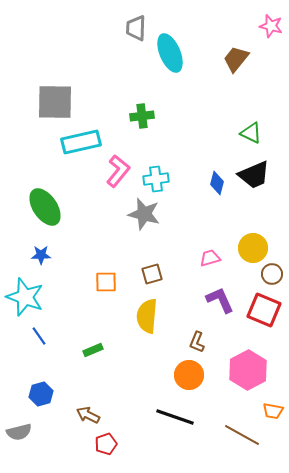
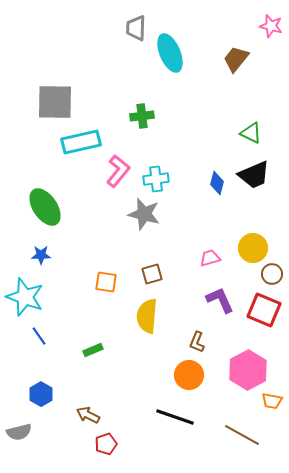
orange square: rotated 10 degrees clockwise
blue hexagon: rotated 15 degrees counterclockwise
orange trapezoid: moved 1 px left, 10 px up
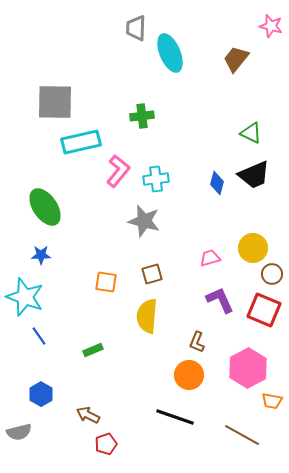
gray star: moved 7 px down
pink hexagon: moved 2 px up
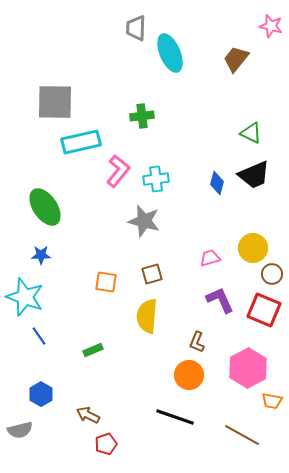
gray semicircle: moved 1 px right, 2 px up
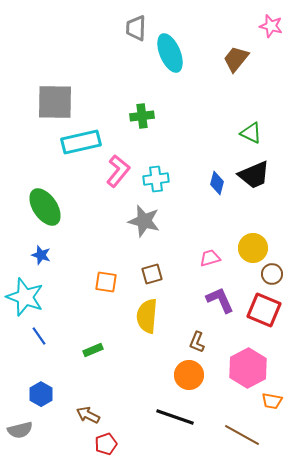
blue star: rotated 18 degrees clockwise
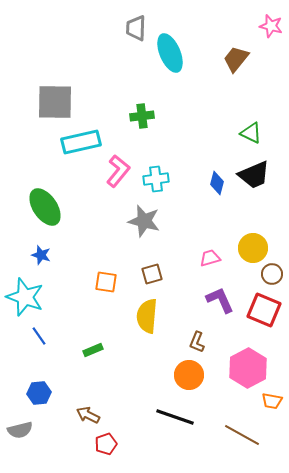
blue hexagon: moved 2 px left, 1 px up; rotated 25 degrees clockwise
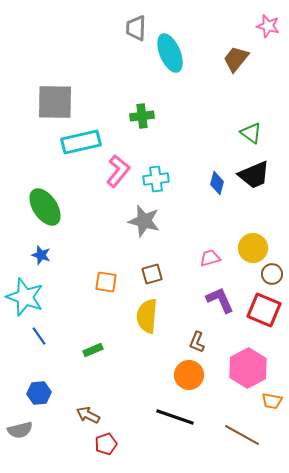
pink star: moved 3 px left
green triangle: rotated 10 degrees clockwise
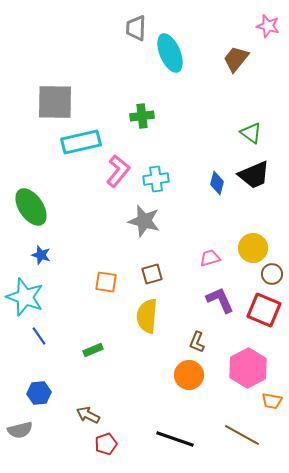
green ellipse: moved 14 px left
black line: moved 22 px down
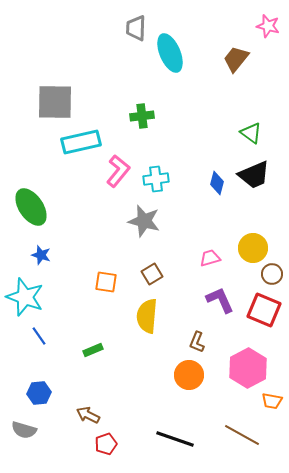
brown square: rotated 15 degrees counterclockwise
gray semicircle: moved 4 px right; rotated 30 degrees clockwise
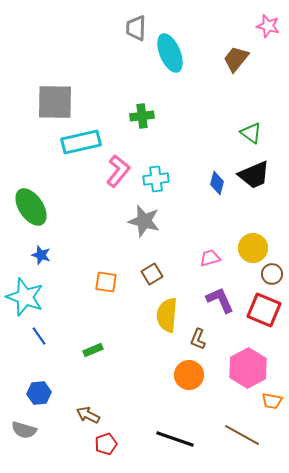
yellow semicircle: moved 20 px right, 1 px up
brown L-shape: moved 1 px right, 3 px up
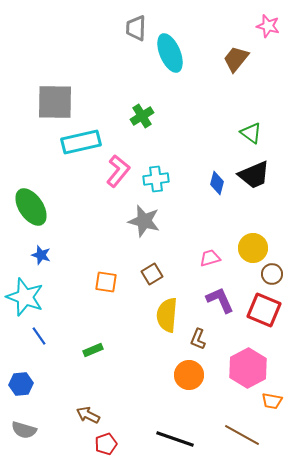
green cross: rotated 25 degrees counterclockwise
blue hexagon: moved 18 px left, 9 px up
